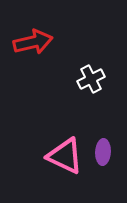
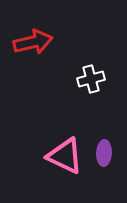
white cross: rotated 12 degrees clockwise
purple ellipse: moved 1 px right, 1 px down
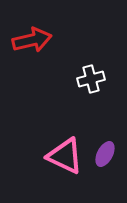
red arrow: moved 1 px left, 2 px up
purple ellipse: moved 1 px right, 1 px down; rotated 25 degrees clockwise
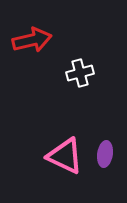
white cross: moved 11 px left, 6 px up
purple ellipse: rotated 20 degrees counterclockwise
